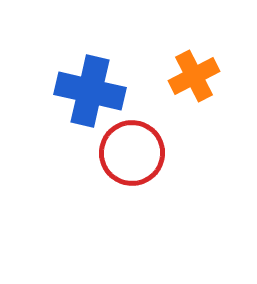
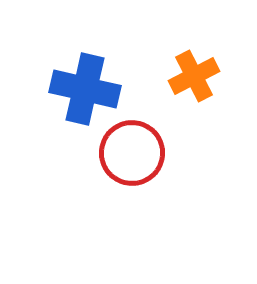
blue cross: moved 5 px left, 2 px up
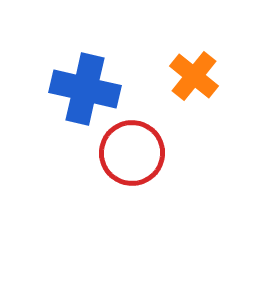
orange cross: rotated 24 degrees counterclockwise
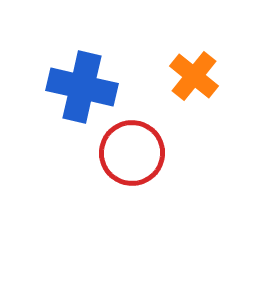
blue cross: moved 3 px left, 2 px up
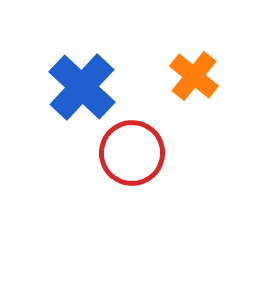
blue cross: rotated 30 degrees clockwise
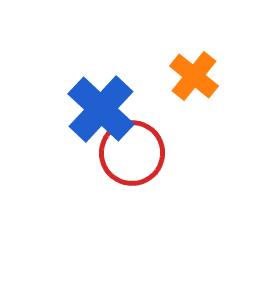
blue cross: moved 19 px right, 22 px down
